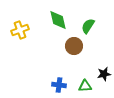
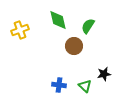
green triangle: rotated 48 degrees clockwise
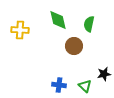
green semicircle: moved 1 px right, 2 px up; rotated 21 degrees counterclockwise
yellow cross: rotated 24 degrees clockwise
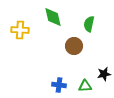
green diamond: moved 5 px left, 3 px up
green triangle: rotated 48 degrees counterclockwise
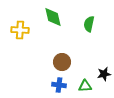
brown circle: moved 12 px left, 16 px down
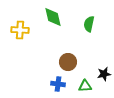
brown circle: moved 6 px right
blue cross: moved 1 px left, 1 px up
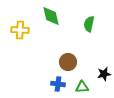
green diamond: moved 2 px left, 1 px up
green triangle: moved 3 px left, 1 px down
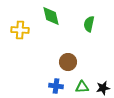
black star: moved 1 px left, 14 px down
blue cross: moved 2 px left, 2 px down
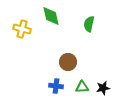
yellow cross: moved 2 px right, 1 px up; rotated 12 degrees clockwise
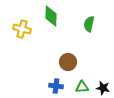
green diamond: rotated 15 degrees clockwise
black star: rotated 24 degrees clockwise
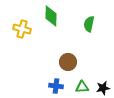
black star: rotated 24 degrees counterclockwise
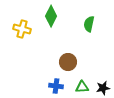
green diamond: rotated 25 degrees clockwise
